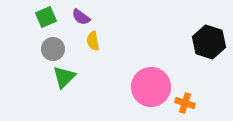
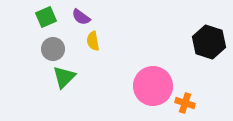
pink circle: moved 2 px right, 1 px up
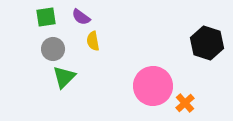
green square: rotated 15 degrees clockwise
black hexagon: moved 2 px left, 1 px down
orange cross: rotated 30 degrees clockwise
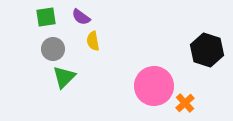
black hexagon: moved 7 px down
pink circle: moved 1 px right
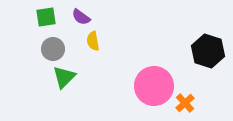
black hexagon: moved 1 px right, 1 px down
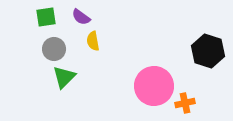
gray circle: moved 1 px right
orange cross: rotated 30 degrees clockwise
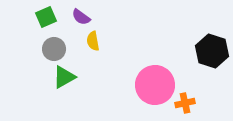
green square: rotated 15 degrees counterclockwise
black hexagon: moved 4 px right
green triangle: rotated 15 degrees clockwise
pink circle: moved 1 px right, 1 px up
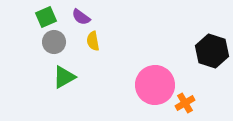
gray circle: moved 7 px up
orange cross: rotated 18 degrees counterclockwise
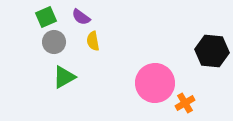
black hexagon: rotated 12 degrees counterclockwise
pink circle: moved 2 px up
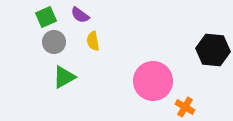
purple semicircle: moved 1 px left, 2 px up
black hexagon: moved 1 px right, 1 px up
pink circle: moved 2 px left, 2 px up
orange cross: moved 4 px down; rotated 30 degrees counterclockwise
